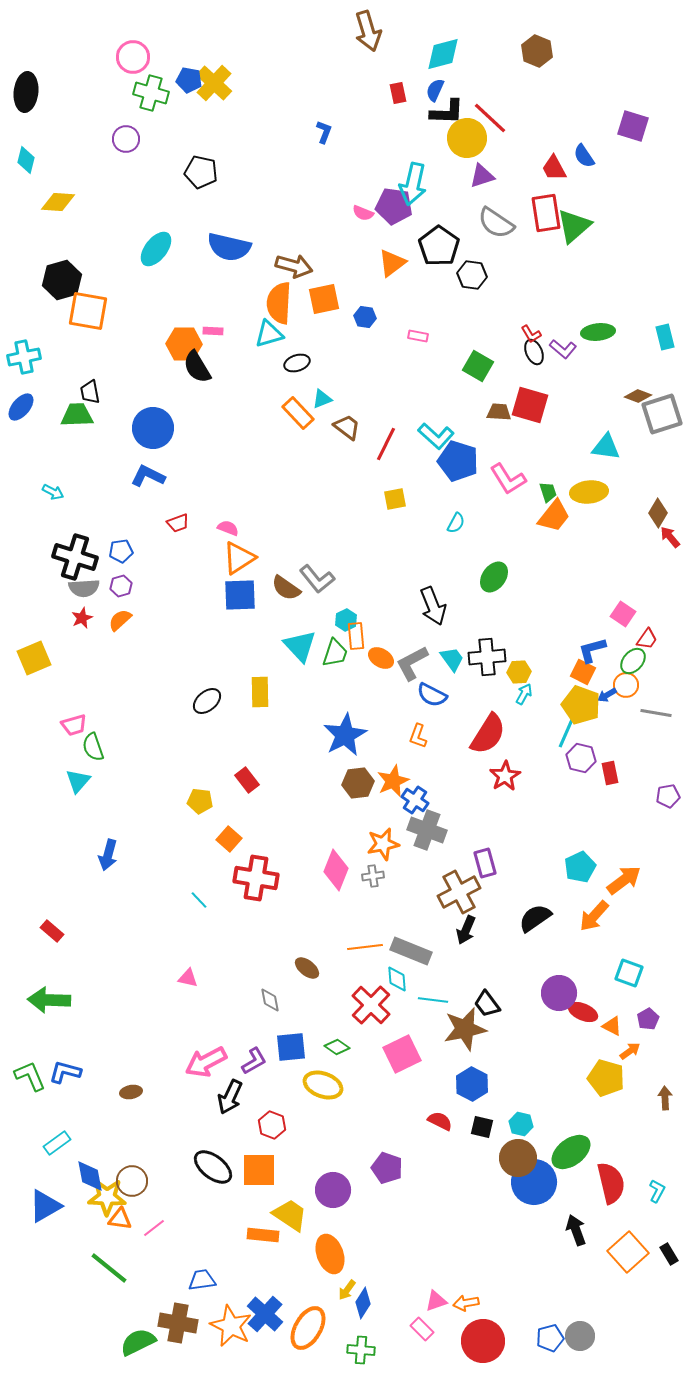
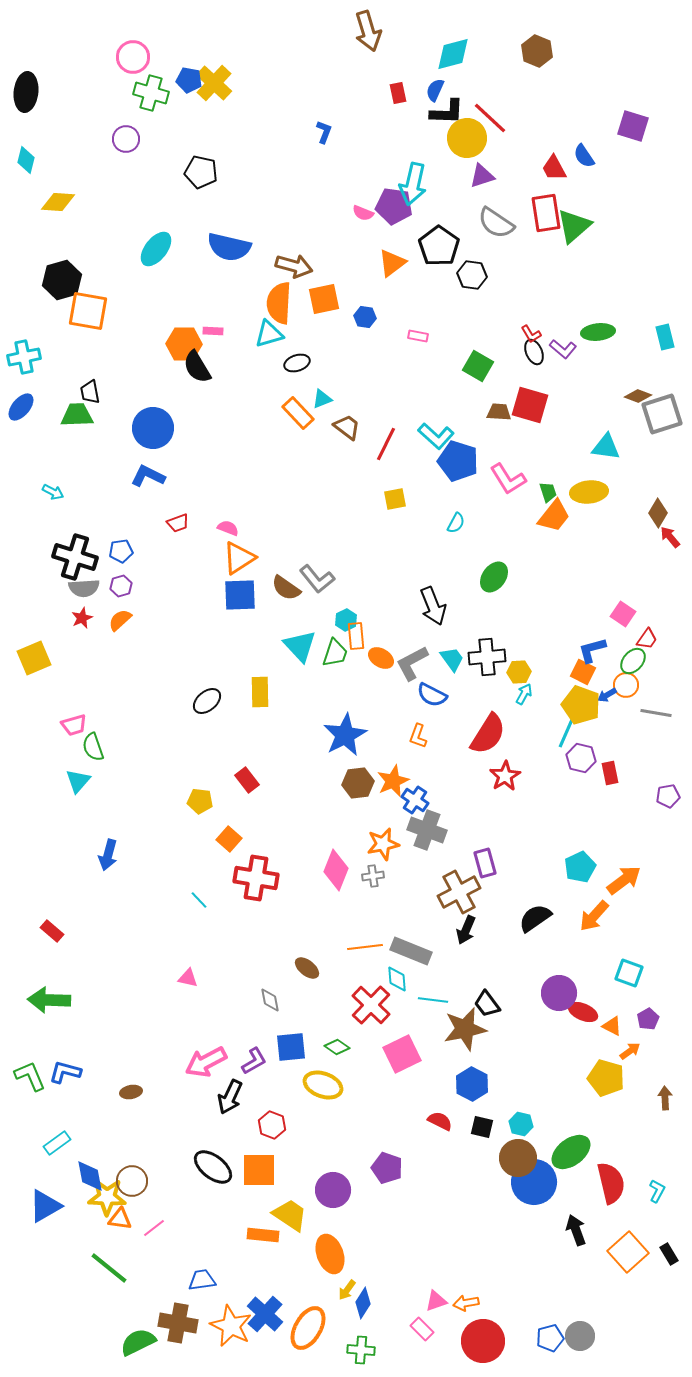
cyan diamond at (443, 54): moved 10 px right
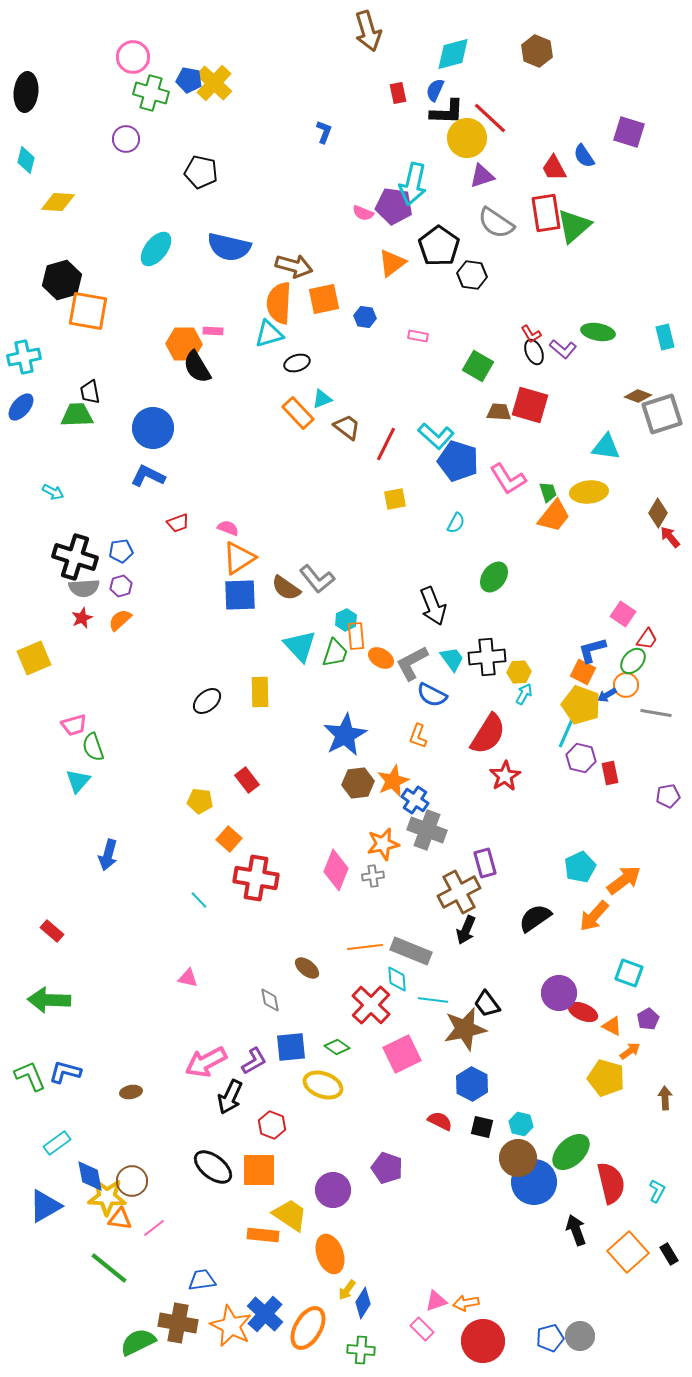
purple square at (633, 126): moved 4 px left, 6 px down
green ellipse at (598, 332): rotated 16 degrees clockwise
green ellipse at (571, 1152): rotated 6 degrees counterclockwise
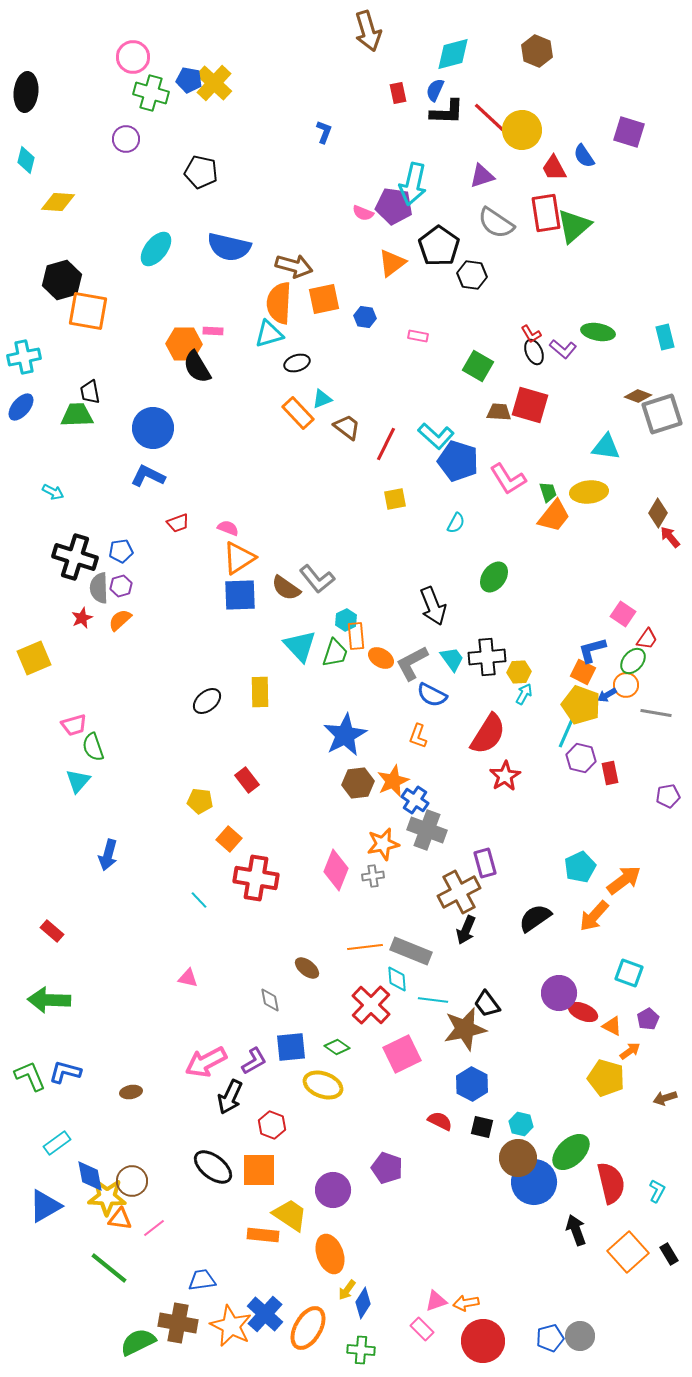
yellow circle at (467, 138): moved 55 px right, 8 px up
gray semicircle at (84, 588): moved 15 px right; rotated 92 degrees clockwise
brown arrow at (665, 1098): rotated 105 degrees counterclockwise
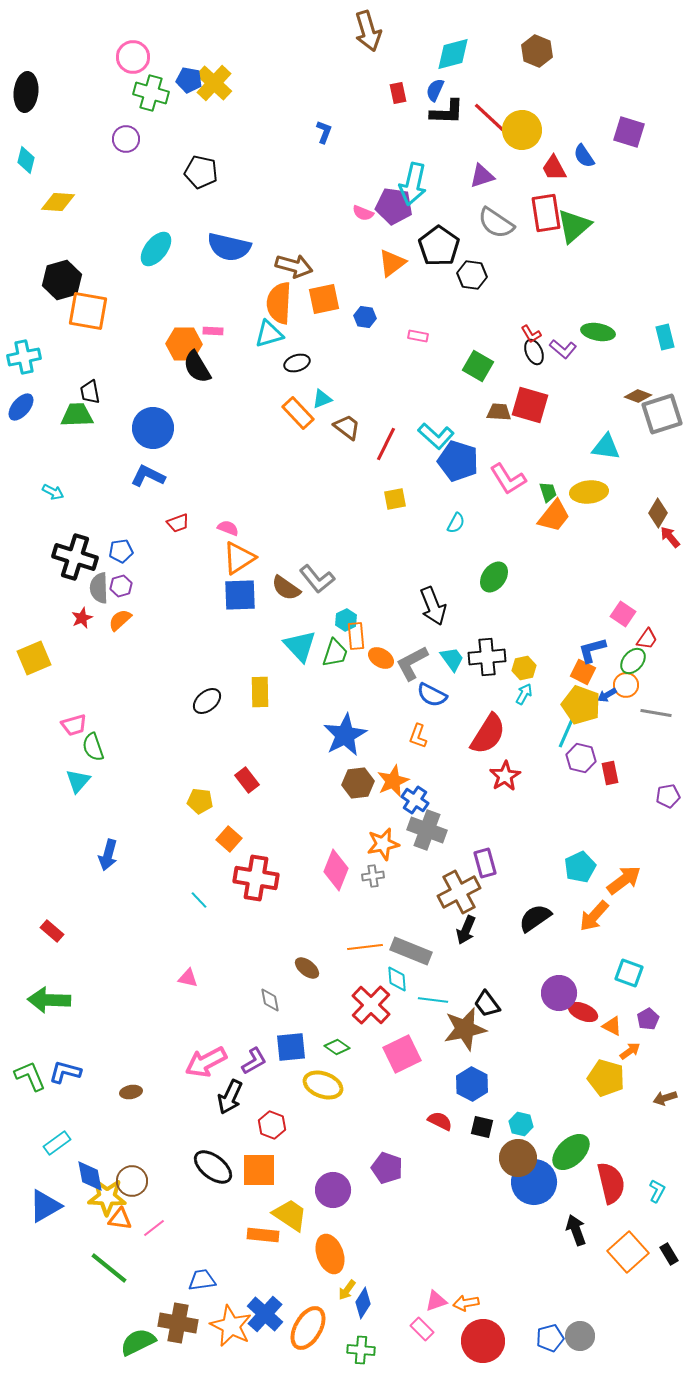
yellow hexagon at (519, 672): moved 5 px right, 4 px up; rotated 10 degrees counterclockwise
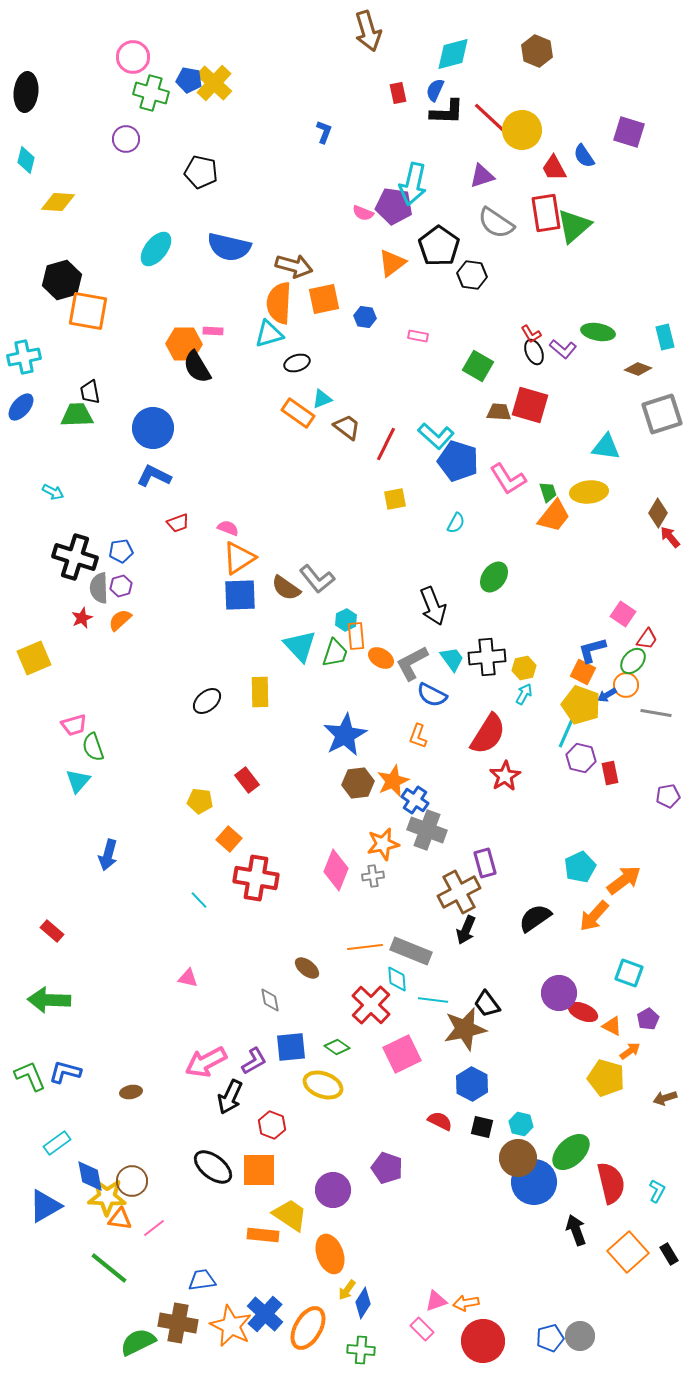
brown diamond at (638, 396): moved 27 px up
orange rectangle at (298, 413): rotated 12 degrees counterclockwise
blue L-shape at (148, 476): moved 6 px right
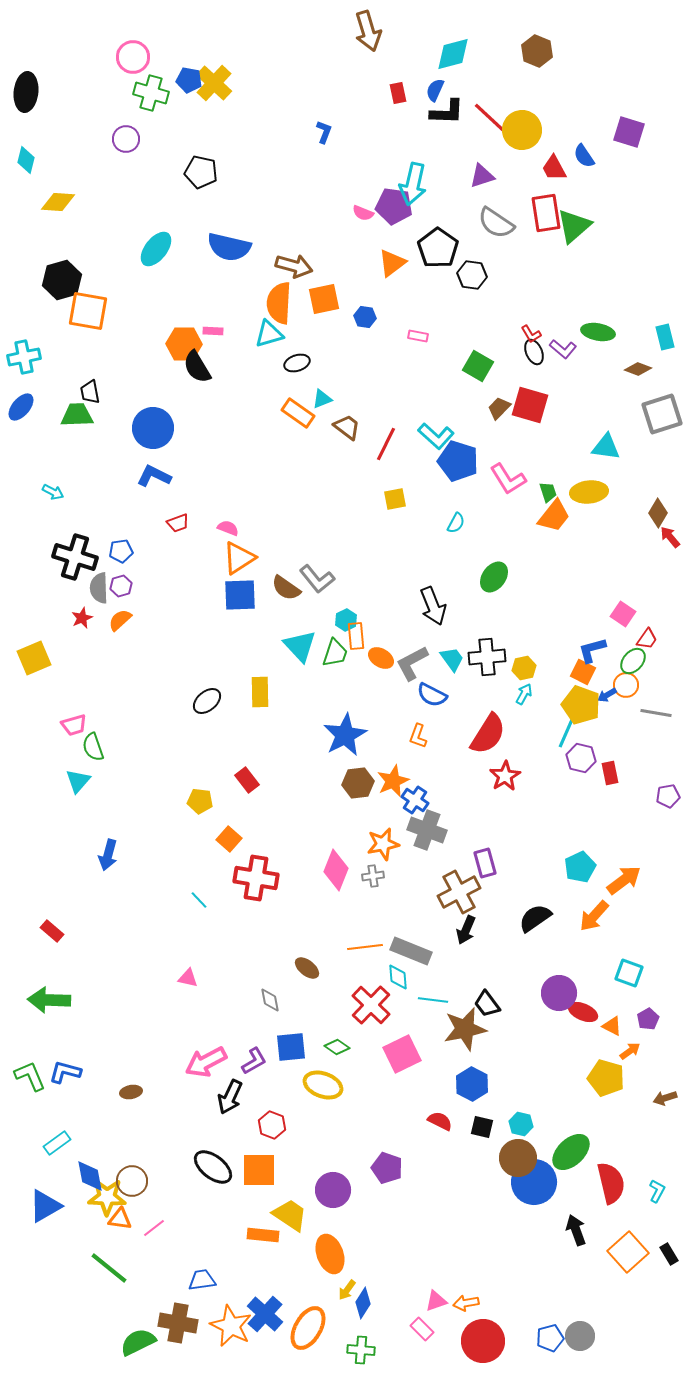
black pentagon at (439, 246): moved 1 px left, 2 px down
brown trapezoid at (499, 412): moved 4 px up; rotated 50 degrees counterclockwise
cyan diamond at (397, 979): moved 1 px right, 2 px up
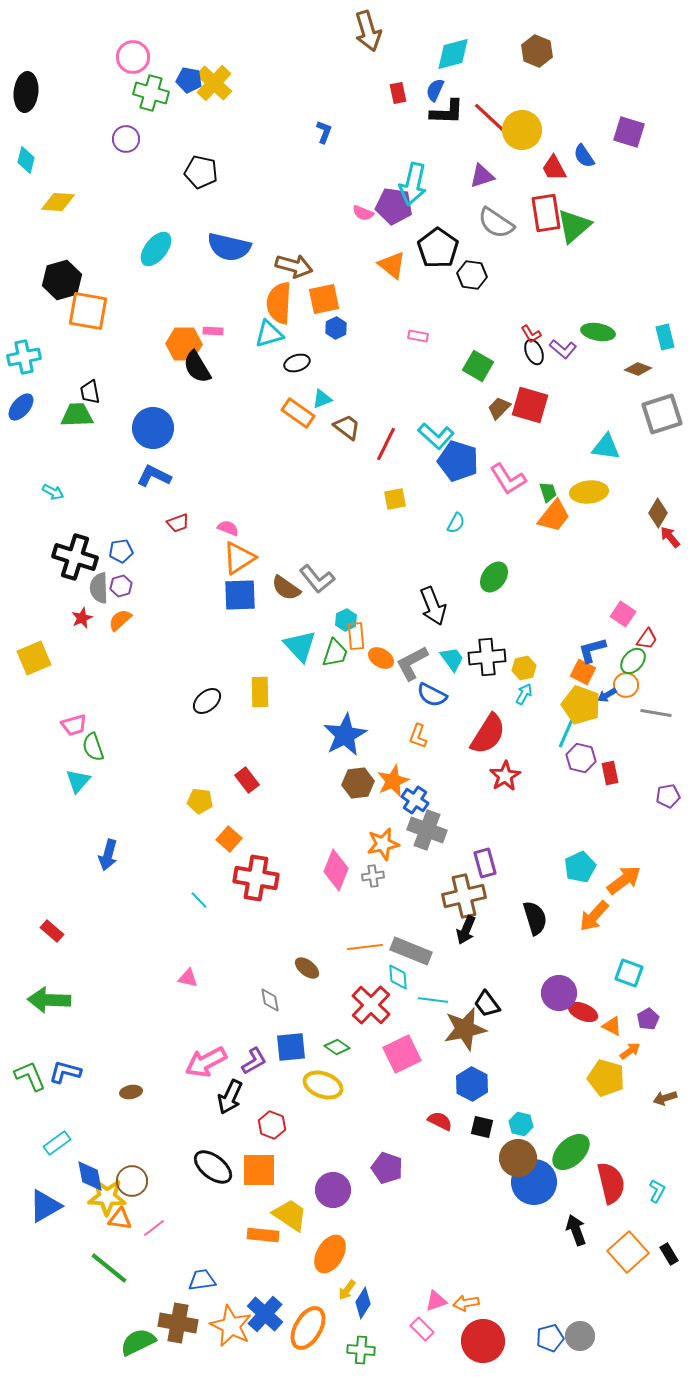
orange triangle at (392, 263): moved 2 px down; rotated 44 degrees counterclockwise
blue hexagon at (365, 317): moved 29 px left, 11 px down; rotated 25 degrees clockwise
brown cross at (459, 892): moved 5 px right, 4 px down; rotated 15 degrees clockwise
black semicircle at (535, 918): rotated 108 degrees clockwise
orange ellipse at (330, 1254): rotated 51 degrees clockwise
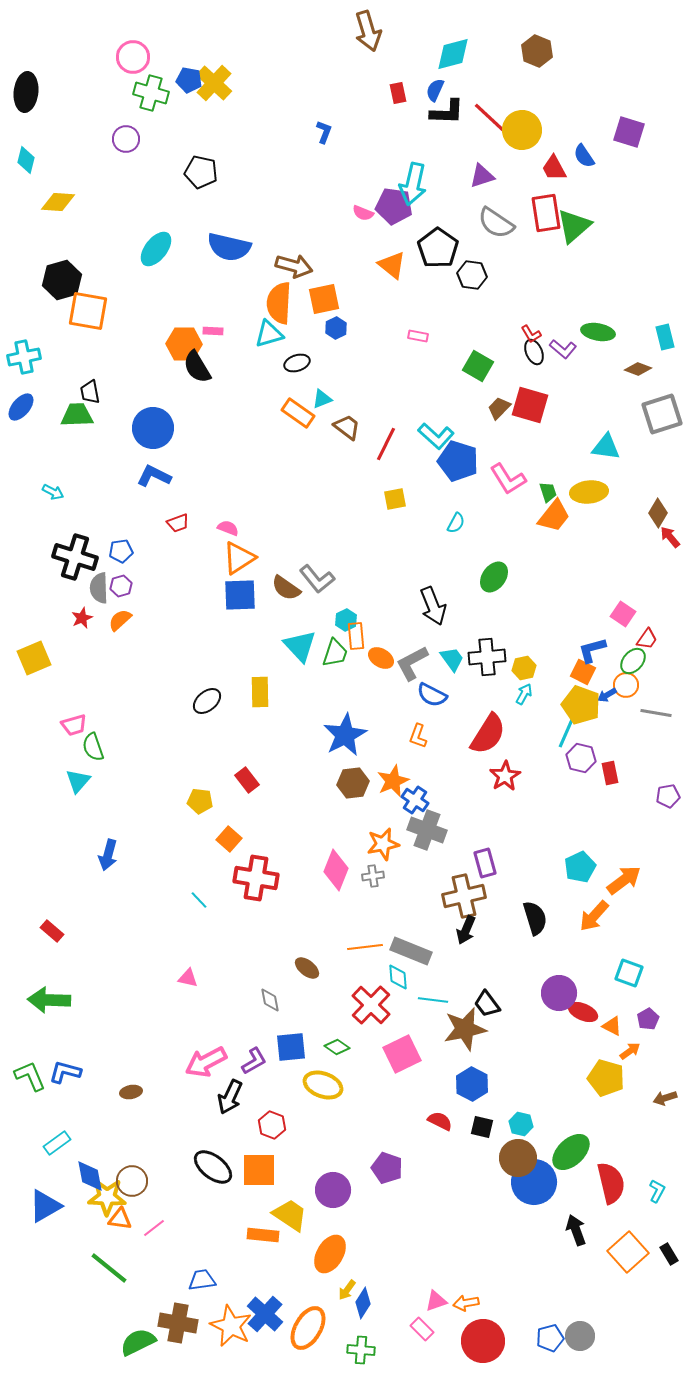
brown hexagon at (358, 783): moved 5 px left
